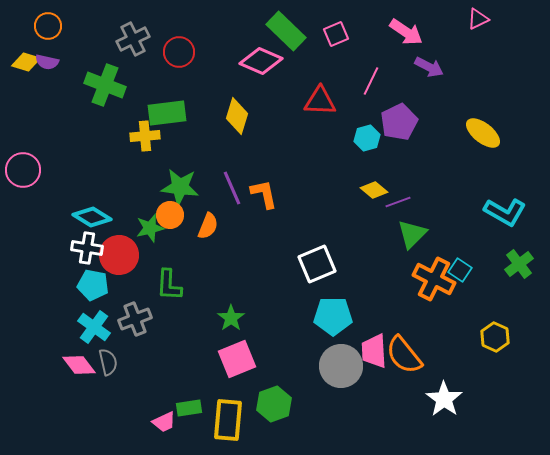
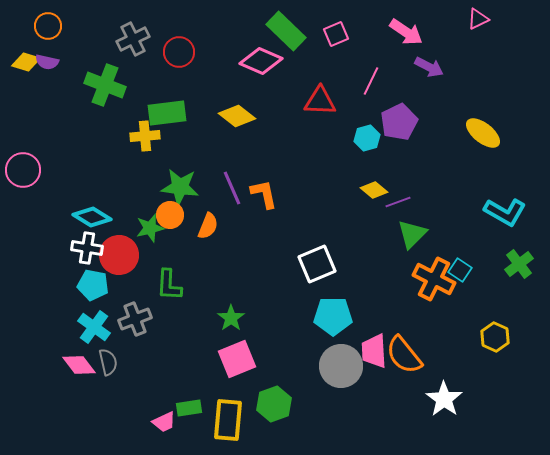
yellow diamond at (237, 116): rotated 69 degrees counterclockwise
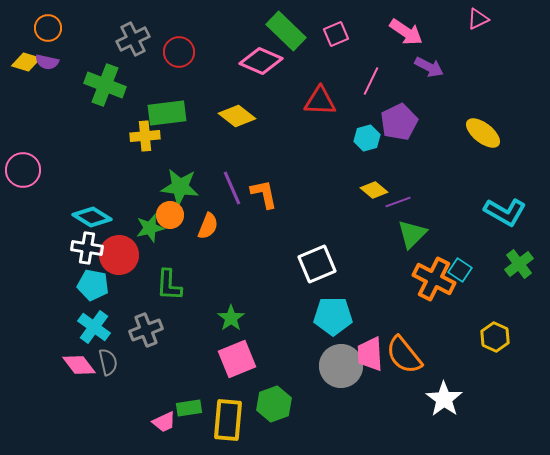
orange circle at (48, 26): moved 2 px down
gray cross at (135, 319): moved 11 px right, 11 px down
pink trapezoid at (374, 351): moved 4 px left, 3 px down
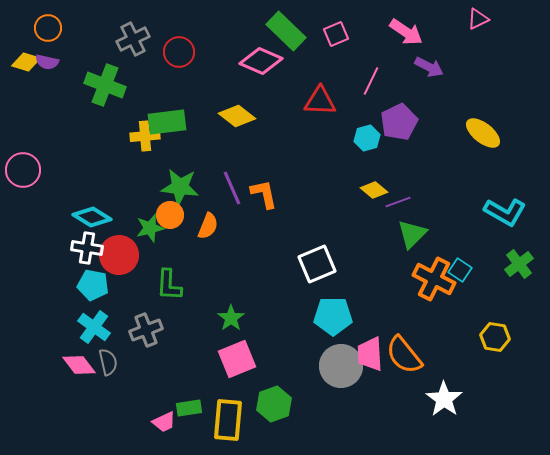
green rectangle at (167, 113): moved 9 px down
yellow hexagon at (495, 337): rotated 16 degrees counterclockwise
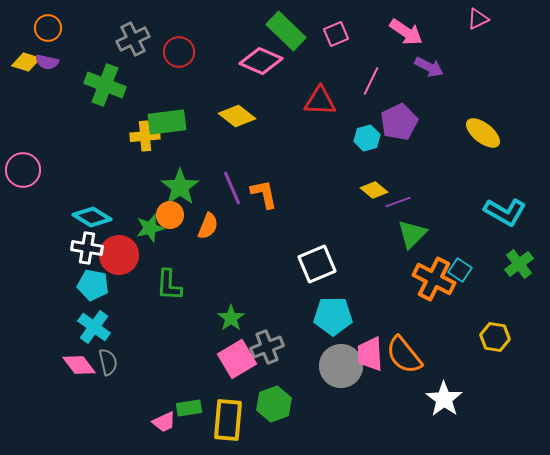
green star at (180, 187): rotated 30 degrees clockwise
gray cross at (146, 330): moved 121 px right, 17 px down
pink square at (237, 359): rotated 9 degrees counterclockwise
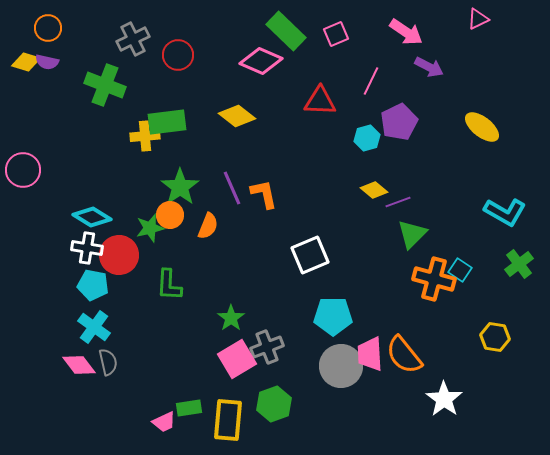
red circle at (179, 52): moved 1 px left, 3 px down
yellow ellipse at (483, 133): moved 1 px left, 6 px up
white square at (317, 264): moved 7 px left, 9 px up
orange cross at (434, 279): rotated 12 degrees counterclockwise
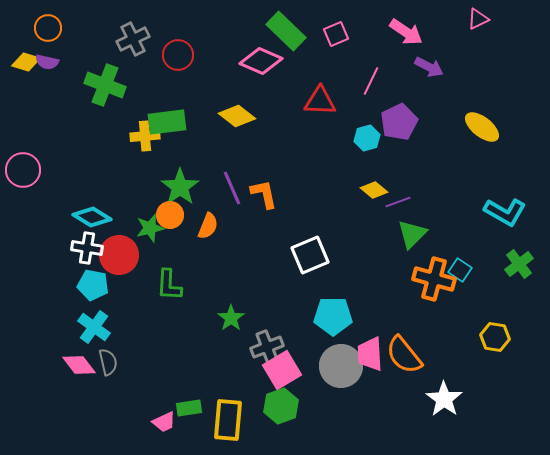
pink square at (237, 359): moved 45 px right, 11 px down
green hexagon at (274, 404): moved 7 px right, 2 px down
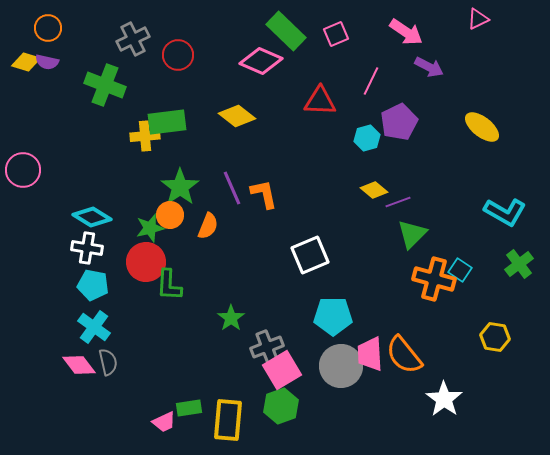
red circle at (119, 255): moved 27 px right, 7 px down
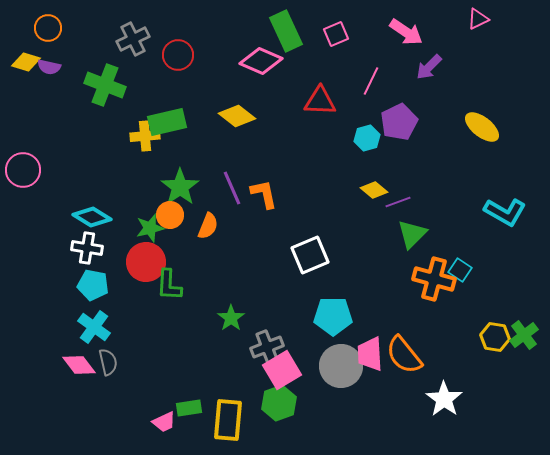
green rectangle at (286, 31): rotated 21 degrees clockwise
purple semicircle at (47, 62): moved 2 px right, 5 px down
purple arrow at (429, 67): rotated 108 degrees clockwise
green rectangle at (167, 122): rotated 6 degrees counterclockwise
green cross at (519, 264): moved 5 px right, 71 px down
green hexagon at (281, 406): moved 2 px left, 3 px up
